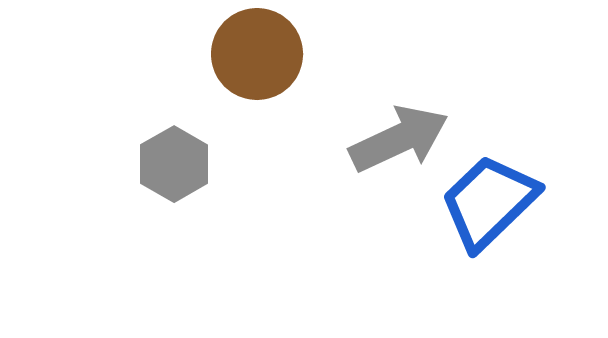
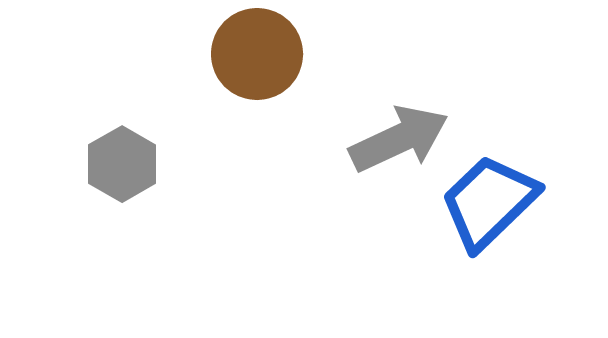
gray hexagon: moved 52 px left
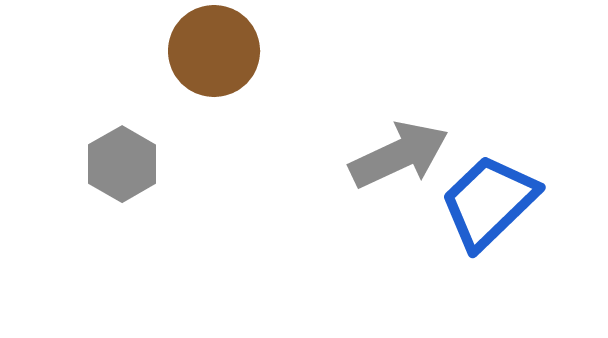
brown circle: moved 43 px left, 3 px up
gray arrow: moved 16 px down
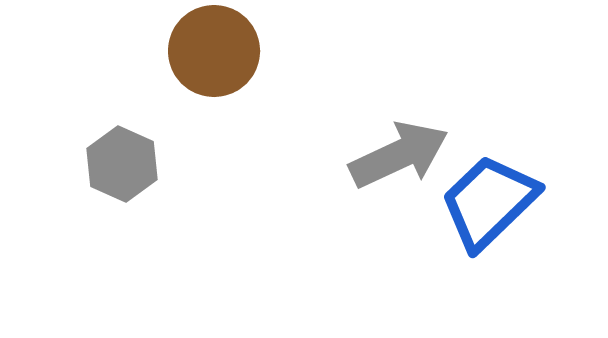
gray hexagon: rotated 6 degrees counterclockwise
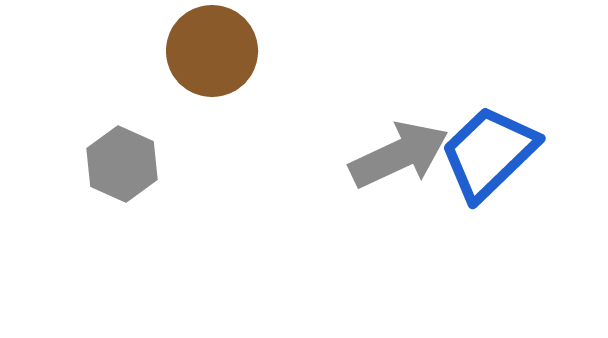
brown circle: moved 2 px left
blue trapezoid: moved 49 px up
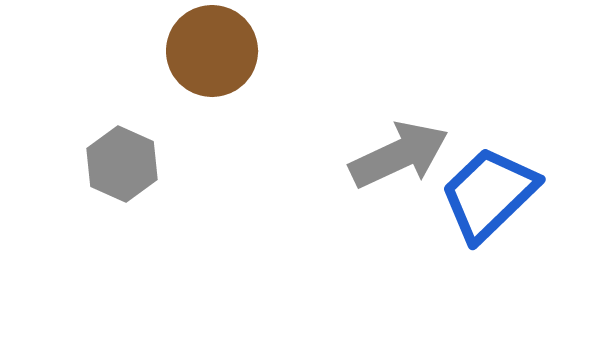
blue trapezoid: moved 41 px down
